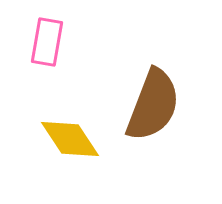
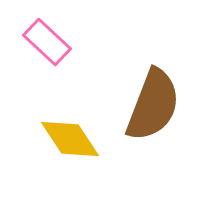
pink rectangle: rotated 57 degrees counterclockwise
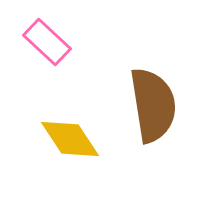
brown semicircle: rotated 30 degrees counterclockwise
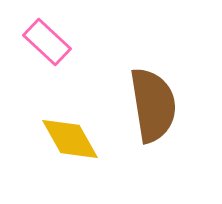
yellow diamond: rotated 4 degrees clockwise
